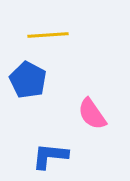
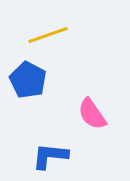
yellow line: rotated 15 degrees counterclockwise
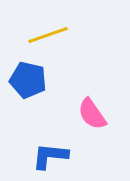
blue pentagon: rotated 15 degrees counterclockwise
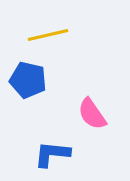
yellow line: rotated 6 degrees clockwise
blue L-shape: moved 2 px right, 2 px up
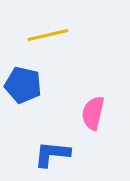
blue pentagon: moved 5 px left, 5 px down
pink semicircle: moved 1 px right, 1 px up; rotated 48 degrees clockwise
